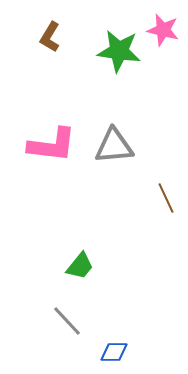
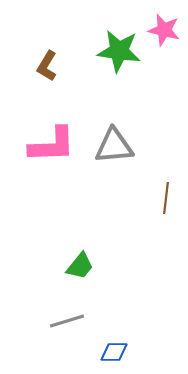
pink star: moved 1 px right
brown L-shape: moved 3 px left, 29 px down
pink L-shape: rotated 9 degrees counterclockwise
brown line: rotated 32 degrees clockwise
gray line: rotated 64 degrees counterclockwise
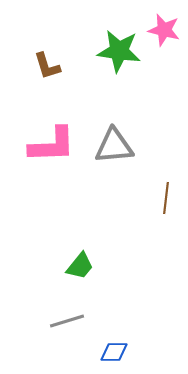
brown L-shape: rotated 48 degrees counterclockwise
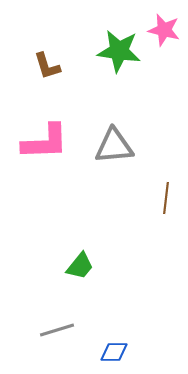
pink L-shape: moved 7 px left, 3 px up
gray line: moved 10 px left, 9 px down
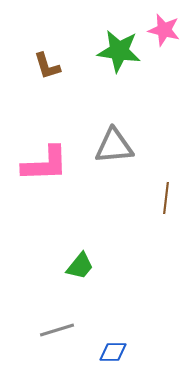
pink L-shape: moved 22 px down
blue diamond: moved 1 px left
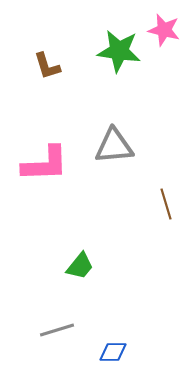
brown line: moved 6 px down; rotated 24 degrees counterclockwise
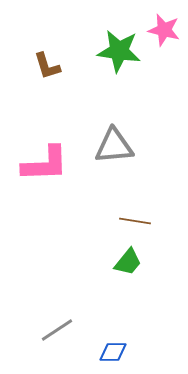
brown line: moved 31 px left, 17 px down; rotated 64 degrees counterclockwise
green trapezoid: moved 48 px right, 4 px up
gray line: rotated 16 degrees counterclockwise
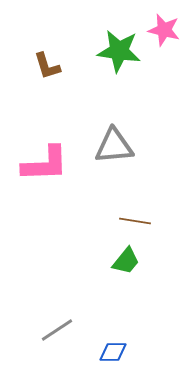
green trapezoid: moved 2 px left, 1 px up
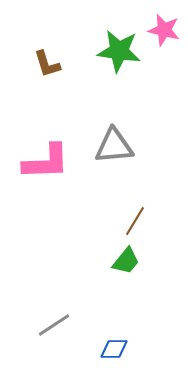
brown L-shape: moved 2 px up
pink L-shape: moved 1 px right, 2 px up
brown line: rotated 68 degrees counterclockwise
gray line: moved 3 px left, 5 px up
blue diamond: moved 1 px right, 3 px up
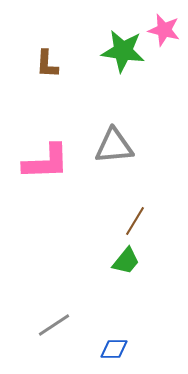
green star: moved 4 px right
brown L-shape: rotated 20 degrees clockwise
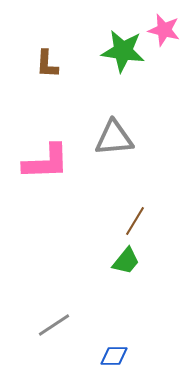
gray triangle: moved 8 px up
blue diamond: moved 7 px down
